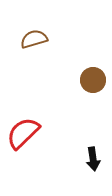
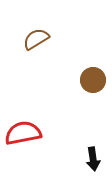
brown semicircle: moved 2 px right; rotated 16 degrees counterclockwise
red semicircle: rotated 33 degrees clockwise
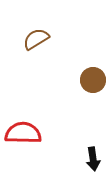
red semicircle: rotated 12 degrees clockwise
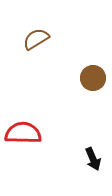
brown circle: moved 2 px up
black arrow: rotated 15 degrees counterclockwise
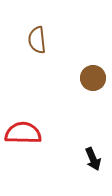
brown semicircle: moved 1 px right, 1 px down; rotated 64 degrees counterclockwise
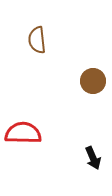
brown circle: moved 3 px down
black arrow: moved 1 px up
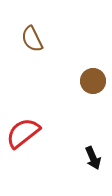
brown semicircle: moved 5 px left, 1 px up; rotated 20 degrees counterclockwise
red semicircle: rotated 39 degrees counterclockwise
